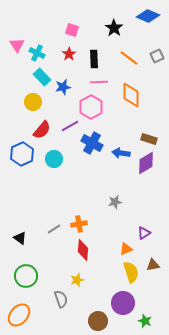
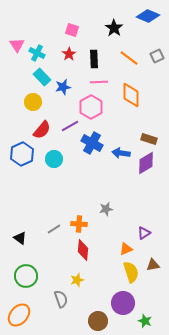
gray star: moved 9 px left, 7 px down
orange cross: rotated 14 degrees clockwise
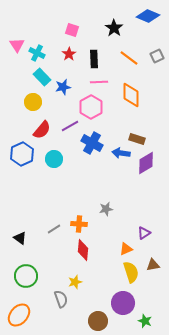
brown rectangle: moved 12 px left
yellow star: moved 2 px left, 2 px down
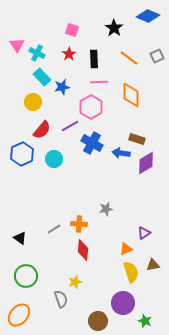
blue star: moved 1 px left
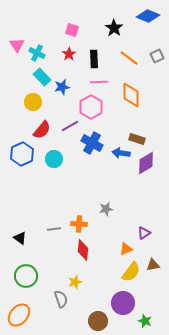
gray line: rotated 24 degrees clockwise
yellow semicircle: rotated 55 degrees clockwise
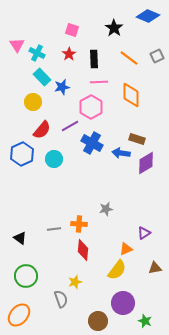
brown triangle: moved 2 px right, 3 px down
yellow semicircle: moved 14 px left, 2 px up
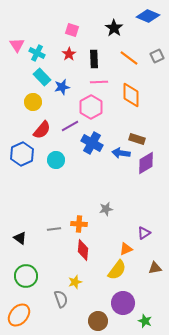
cyan circle: moved 2 px right, 1 px down
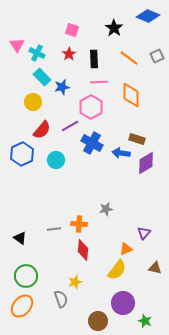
purple triangle: rotated 16 degrees counterclockwise
brown triangle: rotated 24 degrees clockwise
orange ellipse: moved 3 px right, 9 px up
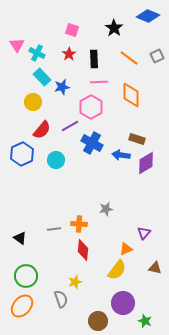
blue arrow: moved 2 px down
